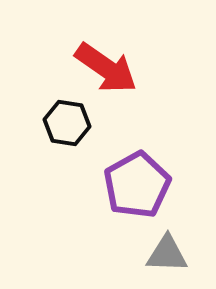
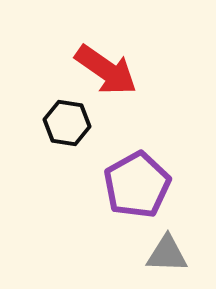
red arrow: moved 2 px down
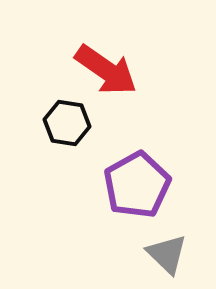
gray triangle: rotated 42 degrees clockwise
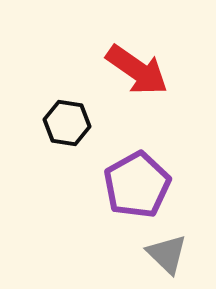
red arrow: moved 31 px right
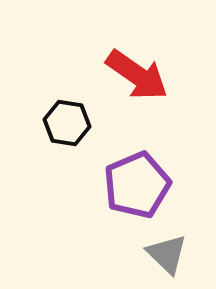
red arrow: moved 5 px down
purple pentagon: rotated 6 degrees clockwise
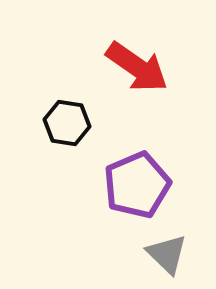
red arrow: moved 8 px up
